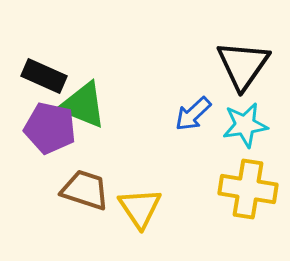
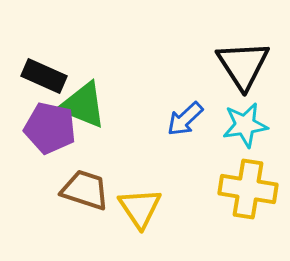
black triangle: rotated 8 degrees counterclockwise
blue arrow: moved 8 px left, 5 px down
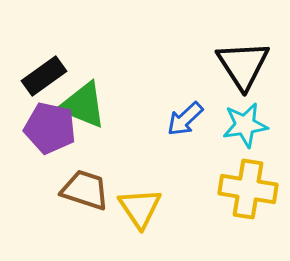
black rectangle: rotated 60 degrees counterclockwise
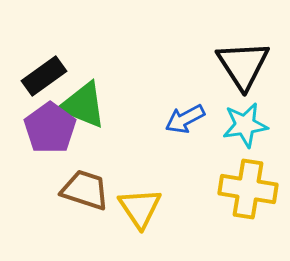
blue arrow: rotated 15 degrees clockwise
purple pentagon: rotated 24 degrees clockwise
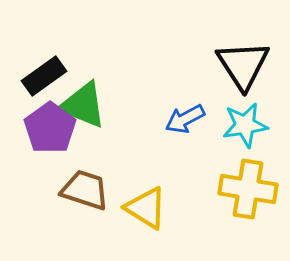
yellow triangle: moved 6 px right; rotated 24 degrees counterclockwise
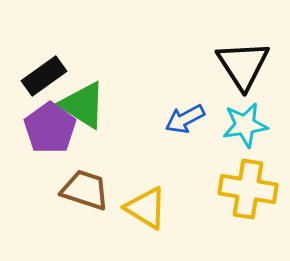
green triangle: rotated 10 degrees clockwise
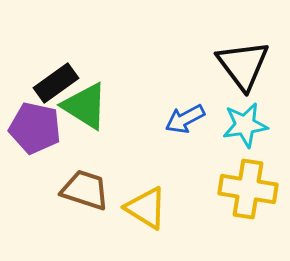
black triangle: rotated 4 degrees counterclockwise
black rectangle: moved 12 px right, 7 px down
green triangle: moved 2 px right, 1 px down
purple pentagon: moved 15 px left; rotated 24 degrees counterclockwise
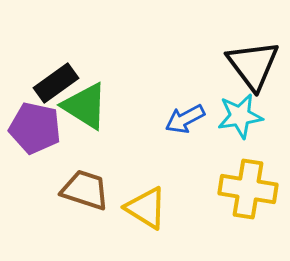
black triangle: moved 10 px right
cyan star: moved 5 px left, 9 px up
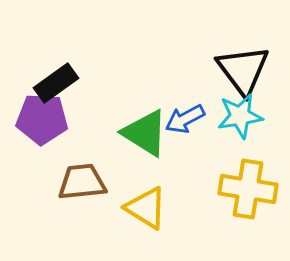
black triangle: moved 10 px left, 5 px down
green triangle: moved 60 px right, 27 px down
purple pentagon: moved 7 px right, 9 px up; rotated 9 degrees counterclockwise
brown trapezoid: moved 3 px left, 8 px up; rotated 24 degrees counterclockwise
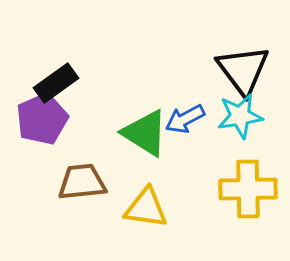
purple pentagon: rotated 27 degrees counterclockwise
yellow cross: rotated 10 degrees counterclockwise
yellow triangle: rotated 24 degrees counterclockwise
